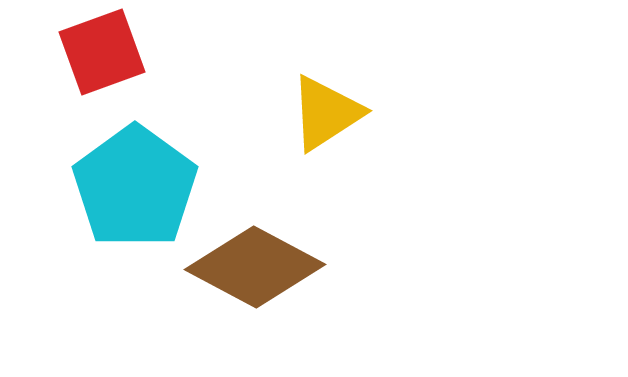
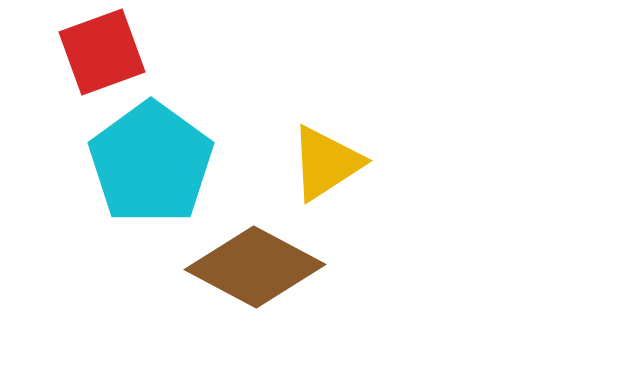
yellow triangle: moved 50 px down
cyan pentagon: moved 16 px right, 24 px up
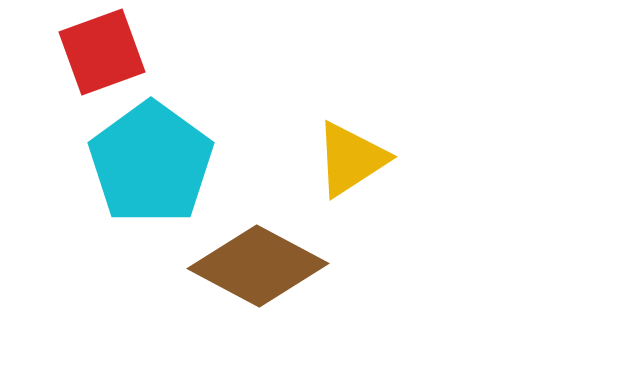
yellow triangle: moved 25 px right, 4 px up
brown diamond: moved 3 px right, 1 px up
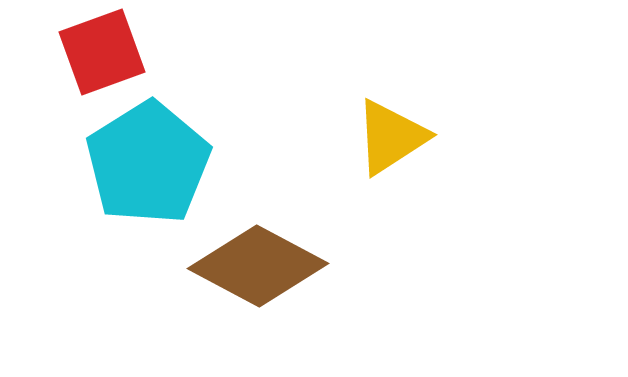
yellow triangle: moved 40 px right, 22 px up
cyan pentagon: moved 3 px left; rotated 4 degrees clockwise
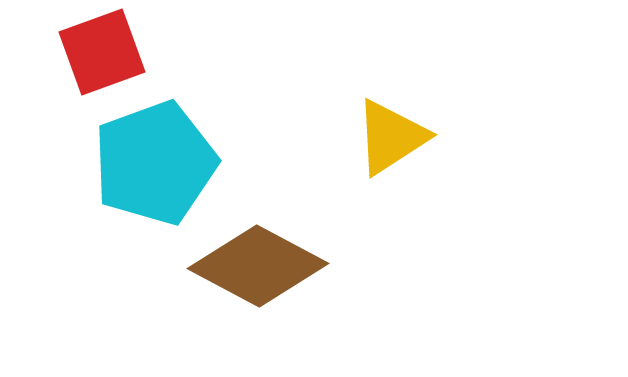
cyan pentagon: moved 7 px right; rotated 12 degrees clockwise
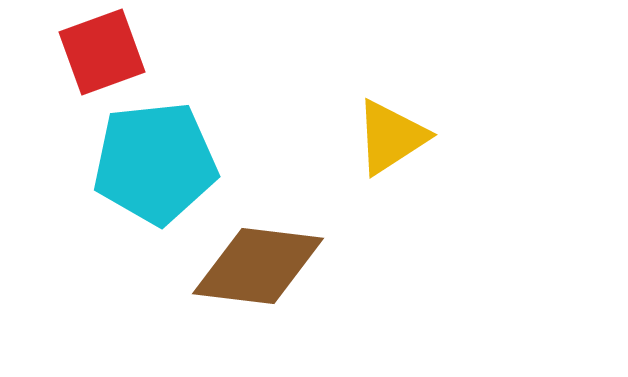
cyan pentagon: rotated 14 degrees clockwise
brown diamond: rotated 21 degrees counterclockwise
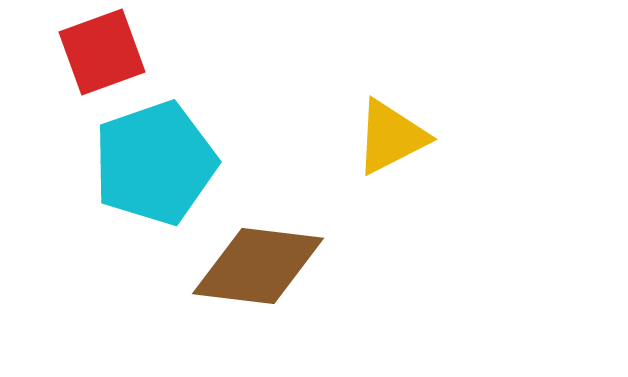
yellow triangle: rotated 6 degrees clockwise
cyan pentagon: rotated 13 degrees counterclockwise
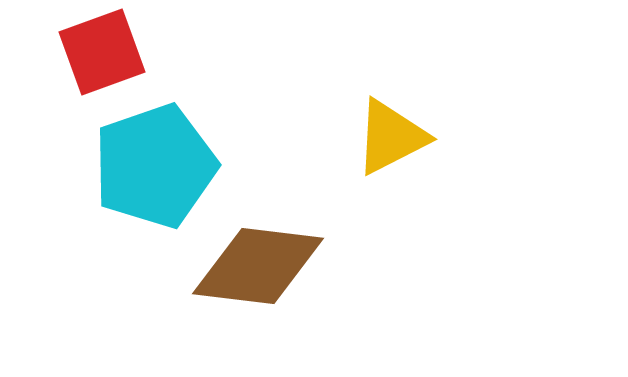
cyan pentagon: moved 3 px down
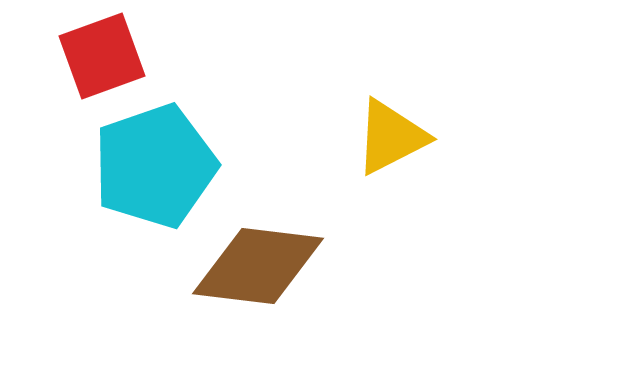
red square: moved 4 px down
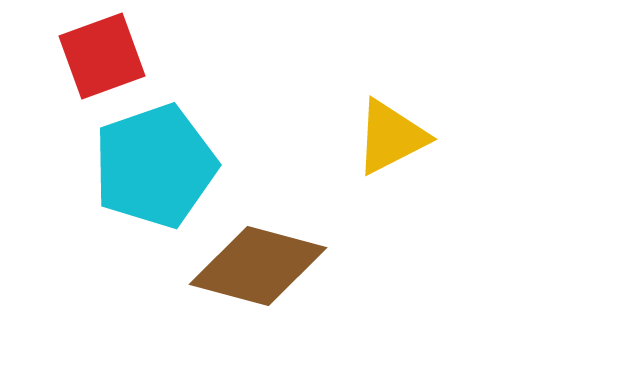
brown diamond: rotated 8 degrees clockwise
